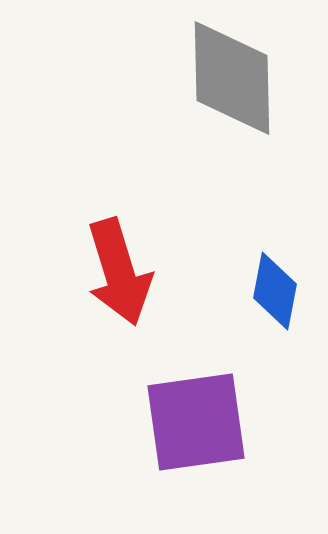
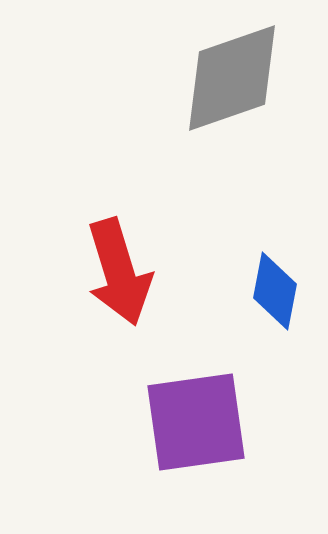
gray diamond: rotated 72 degrees clockwise
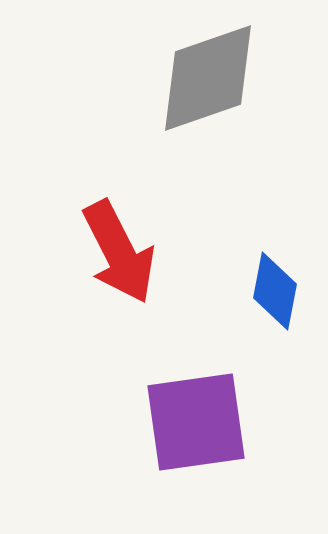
gray diamond: moved 24 px left
red arrow: moved 20 px up; rotated 10 degrees counterclockwise
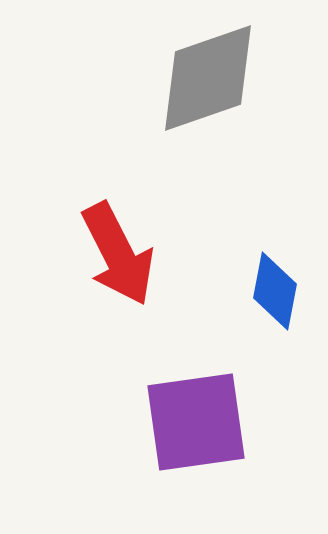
red arrow: moved 1 px left, 2 px down
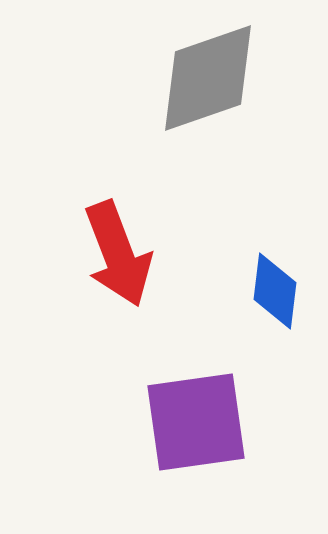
red arrow: rotated 6 degrees clockwise
blue diamond: rotated 4 degrees counterclockwise
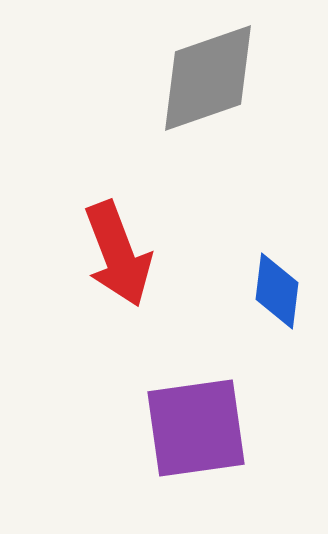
blue diamond: moved 2 px right
purple square: moved 6 px down
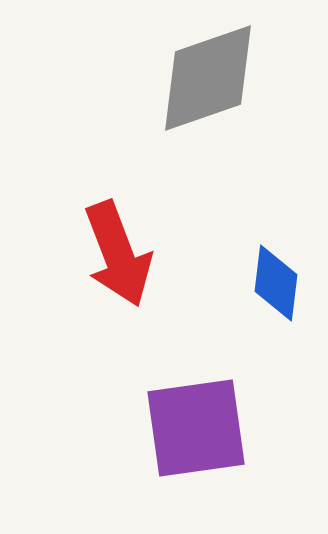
blue diamond: moved 1 px left, 8 px up
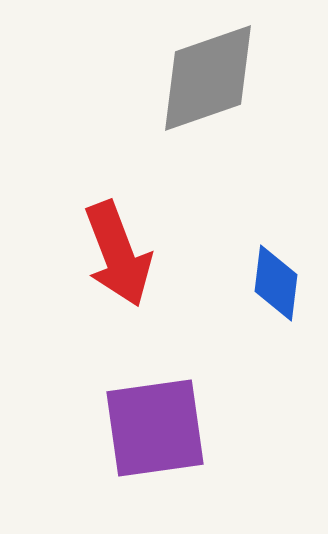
purple square: moved 41 px left
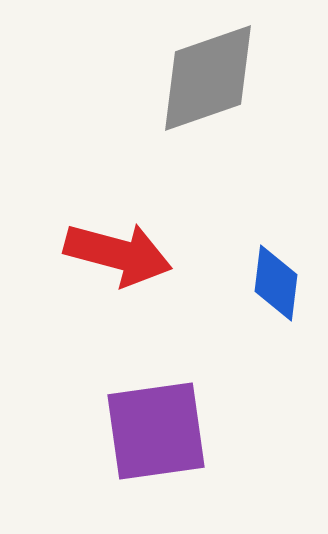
red arrow: rotated 54 degrees counterclockwise
purple square: moved 1 px right, 3 px down
